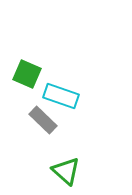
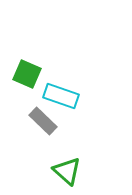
gray rectangle: moved 1 px down
green triangle: moved 1 px right
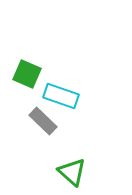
green triangle: moved 5 px right, 1 px down
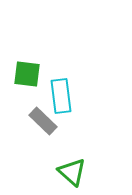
green square: rotated 16 degrees counterclockwise
cyan rectangle: rotated 64 degrees clockwise
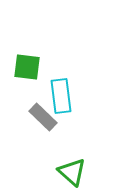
green square: moved 7 px up
gray rectangle: moved 4 px up
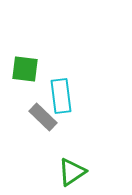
green square: moved 2 px left, 2 px down
green triangle: rotated 44 degrees clockwise
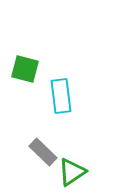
green square: rotated 8 degrees clockwise
gray rectangle: moved 35 px down
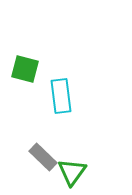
gray rectangle: moved 5 px down
green triangle: rotated 20 degrees counterclockwise
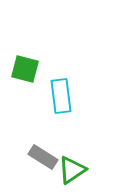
gray rectangle: rotated 12 degrees counterclockwise
green triangle: moved 2 px up; rotated 20 degrees clockwise
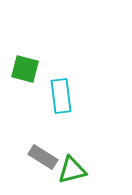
green triangle: rotated 20 degrees clockwise
